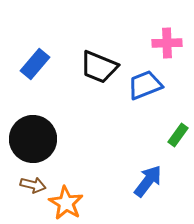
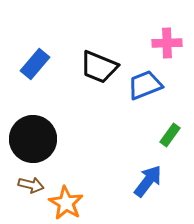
green rectangle: moved 8 px left
brown arrow: moved 2 px left
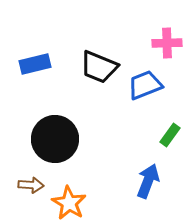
blue rectangle: rotated 36 degrees clockwise
black circle: moved 22 px right
blue arrow: rotated 16 degrees counterclockwise
brown arrow: rotated 10 degrees counterclockwise
orange star: moved 3 px right
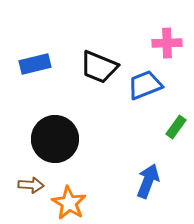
green rectangle: moved 6 px right, 8 px up
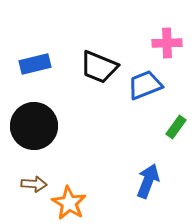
black circle: moved 21 px left, 13 px up
brown arrow: moved 3 px right, 1 px up
